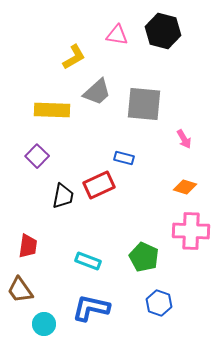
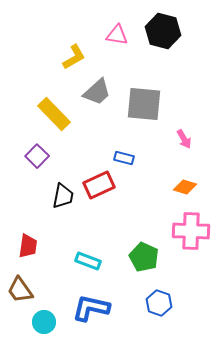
yellow rectangle: moved 2 px right, 4 px down; rotated 44 degrees clockwise
cyan circle: moved 2 px up
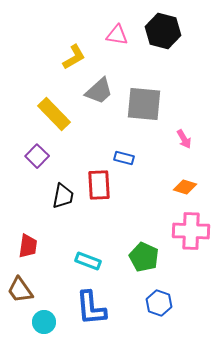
gray trapezoid: moved 2 px right, 1 px up
red rectangle: rotated 68 degrees counterclockwise
blue L-shape: rotated 108 degrees counterclockwise
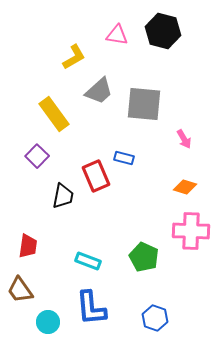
yellow rectangle: rotated 8 degrees clockwise
red rectangle: moved 3 px left, 9 px up; rotated 20 degrees counterclockwise
blue hexagon: moved 4 px left, 15 px down
cyan circle: moved 4 px right
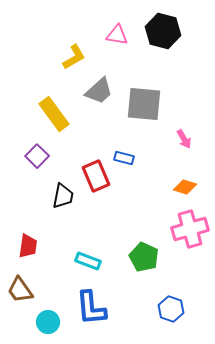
pink cross: moved 1 px left, 2 px up; rotated 18 degrees counterclockwise
blue hexagon: moved 16 px right, 9 px up
